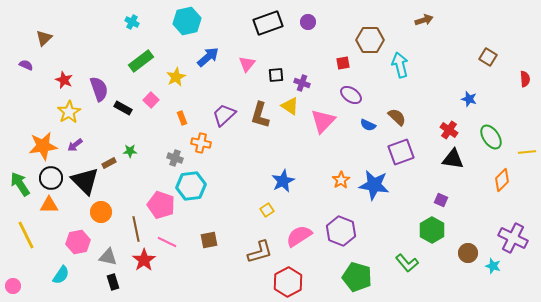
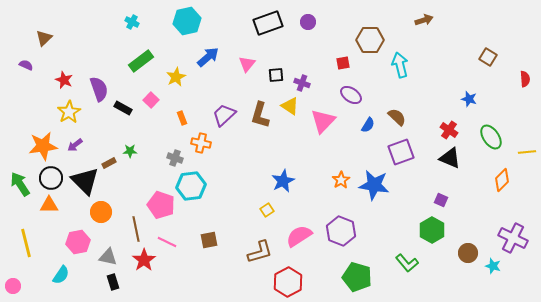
blue semicircle at (368, 125): rotated 84 degrees counterclockwise
black triangle at (453, 159): moved 3 px left, 1 px up; rotated 15 degrees clockwise
yellow line at (26, 235): moved 8 px down; rotated 12 degrees clockwise
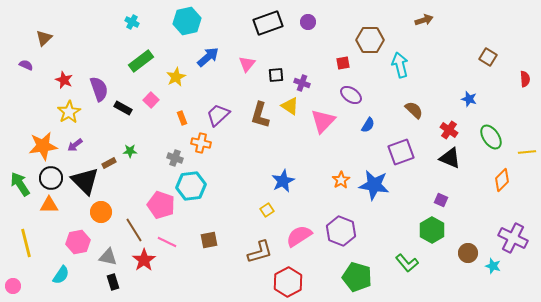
purple trapezoid at (224, 115): moved 6 px left
brown semicircle at (397, 117): moved 17 px right, 7 px up
brown line at (136, 229): moved 2 px left, 1 px down; rotated 20 degrees counterclockwise
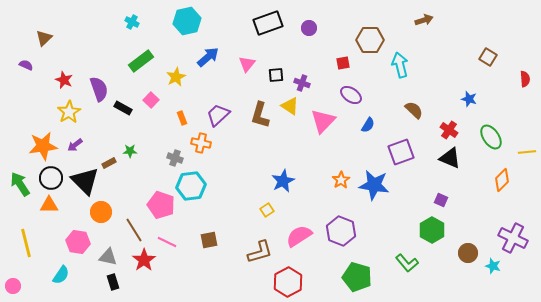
purple circle at (308, 22): moved 1 px right, 6 px down
pink hexagon at (78, 242): rotated 20 degrees clockwise
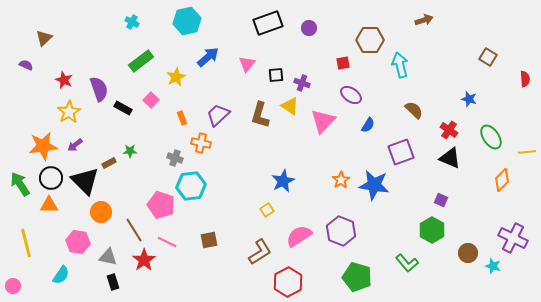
brown L-shape at (260, 252): rotated 16 degrees counterclockwise
